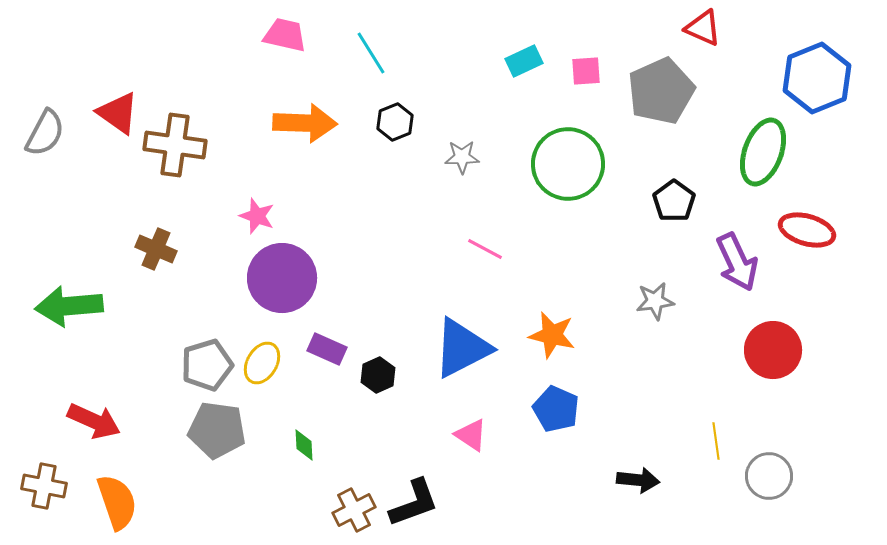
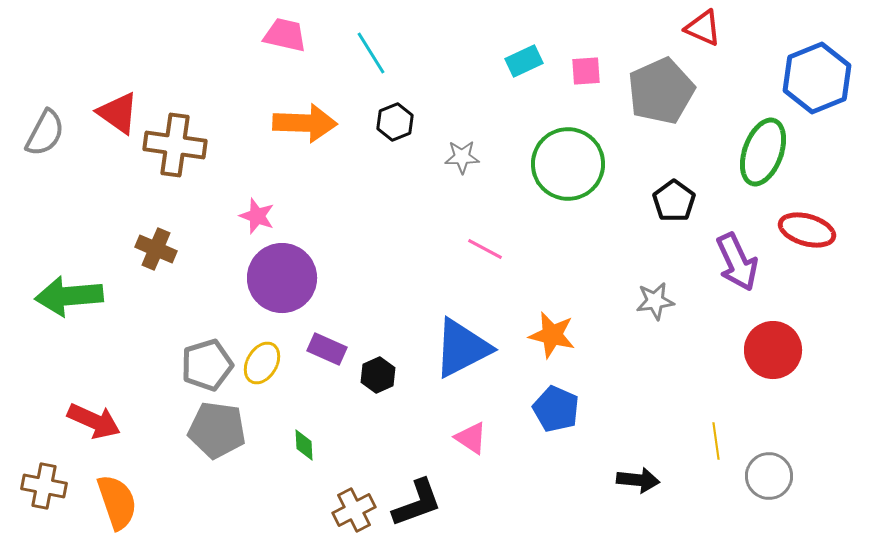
green arrow at (69, 306): moved 10 px up
pink triangle at (471, 435): moved 3 px down
black L-shape at (414, 503): moved 3 px right
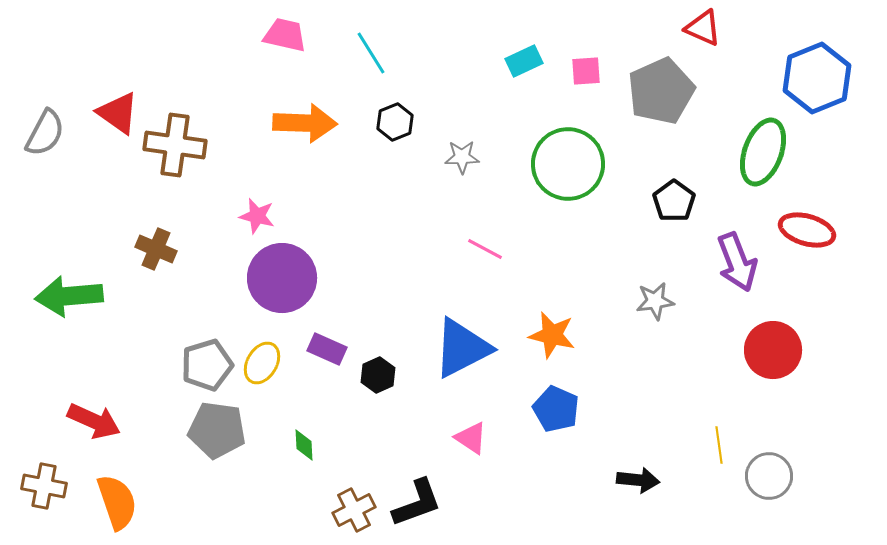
pink star at (257, 216): rotated 6 degrees counterclockwise
purple arrow at (737, 262): rotated 4 degrees clockwise
yellow line at (716, 441): moved 3 px right, 4 px down
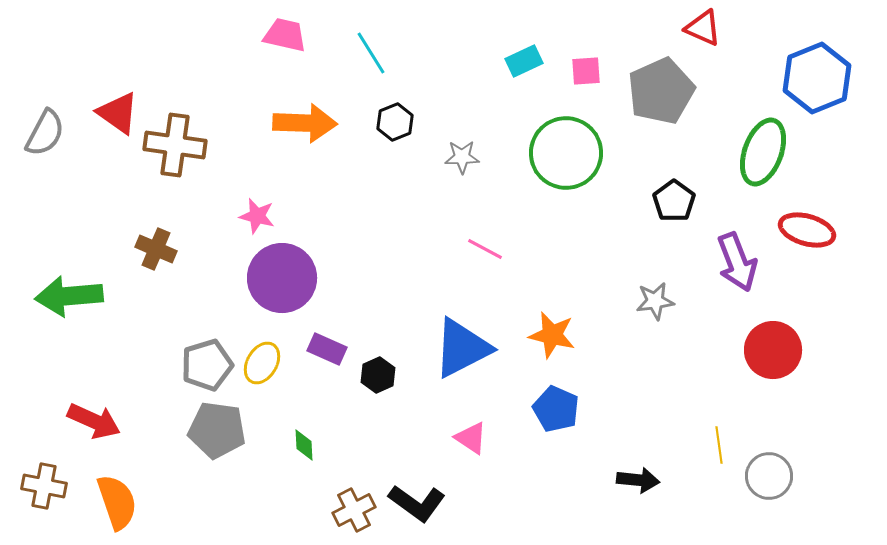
green circle at (568, 164): moved 2 px left, 11 px up
black L-shape at (417, 503): rotated 56 degrees clockwise
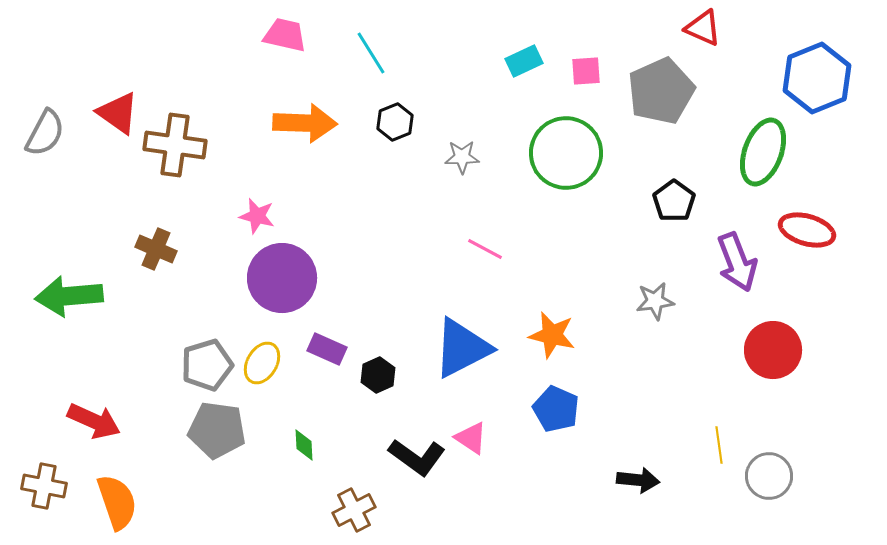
black L-shape at (417, 503): moved 46 px up
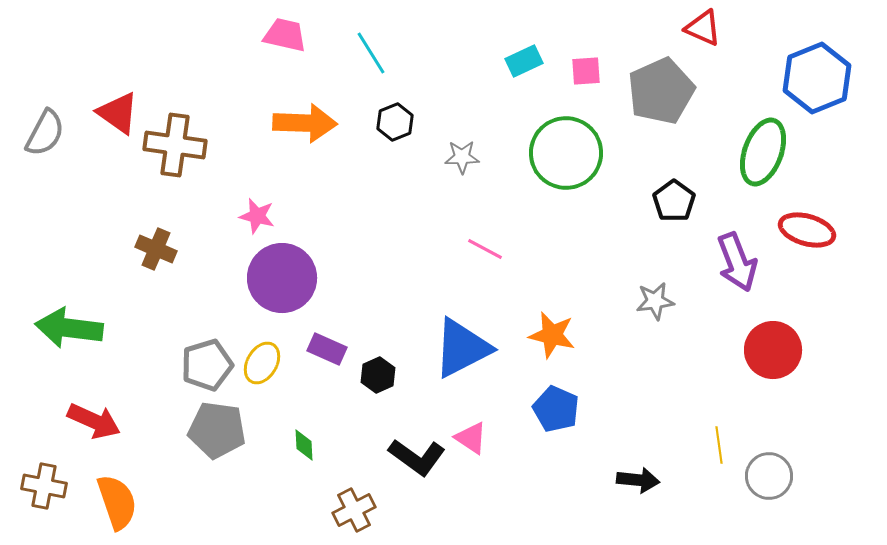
green arrow at (69, 296): moved 32 px down; rotated 12 degrees clockwise
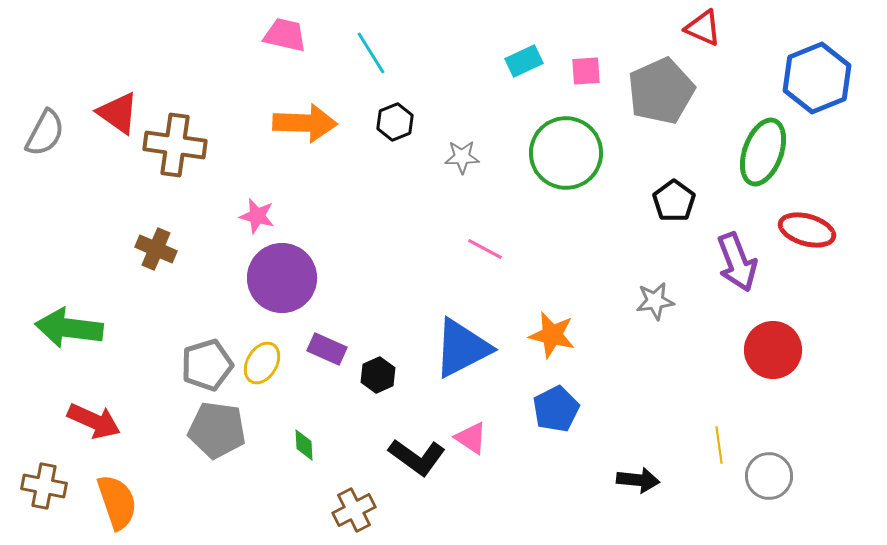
blue pentagon at (556, 409): rotated 21 degrees clockwise
